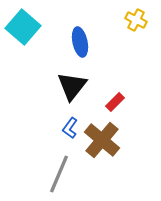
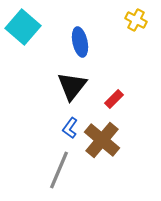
red rectangle: moved 1 px left, 3 px up
gray line: moved 4 px up
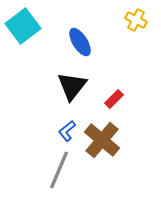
cyan square: moved 1 px up; rotated 12 degrees clockwise
blue ellipse: rotated 20 degrees counterclockwise
blue L-shape: moved 3 px left, 3 px down; rotated 15 degrees clockwise
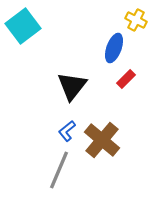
blue ellipse: moved 34 px right, 6 px down; rotated 52 degrees clockwise
red rectangle: moved 12 px right, 20 px up
